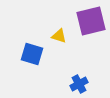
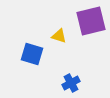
blue cross: moved 8 px left, 1 px up
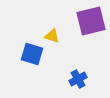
yellow triangle: moved 7 px left
blue cross: moved 7 px right, 4 px up
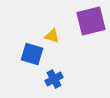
blue cross: moved 24 px left
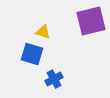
yellow triangle: moved 9 px left, 4 px up
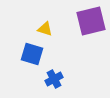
yellow triangle: moved 2 px right, 3 px up
